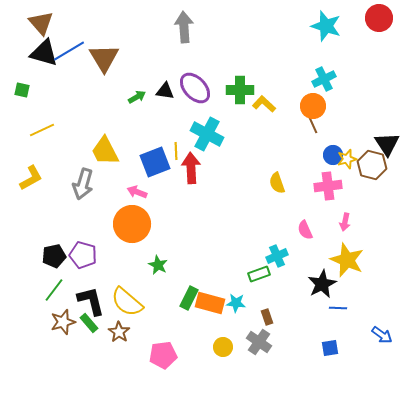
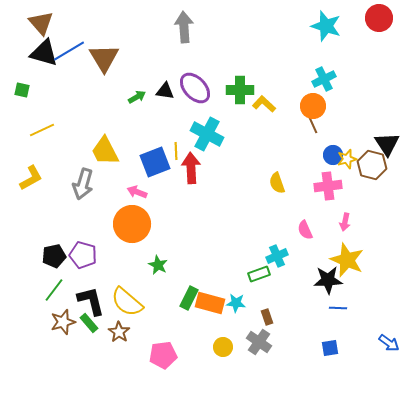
black star at (322, 284): moved 6 px right, 4 px up; rotated 24 degrees clockwise
blue arrow at (382, 335): moved 7 px right, 8 px down
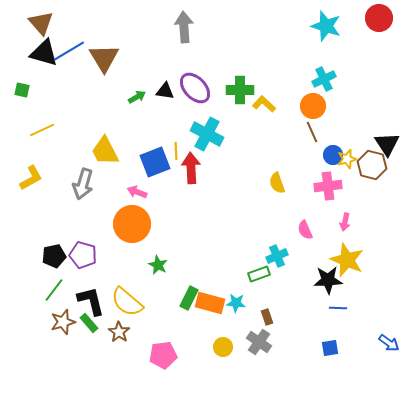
brown line at (312, 123): moved 9 px down
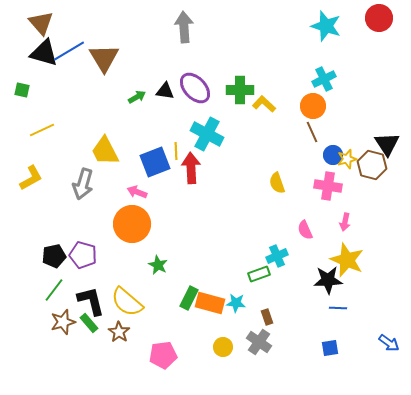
pink cross at (328, 186): rotated 16 degrees clockwise
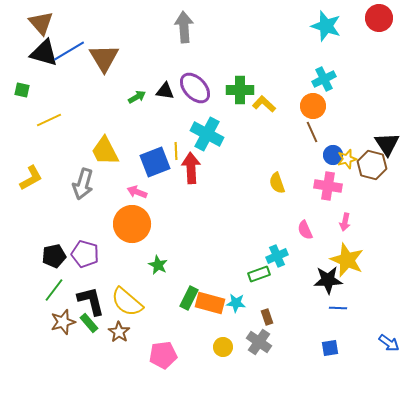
yellow line at (42, 130): moved 7 px right, 10 px up
purple pentagon at (83, 255): moved 2 px right, 1 px up
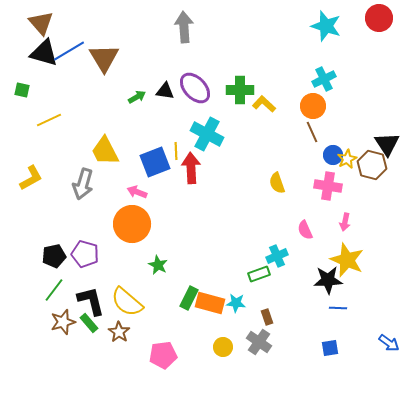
yellow star at (347, 159): rotated 12 degrees counterclockwise
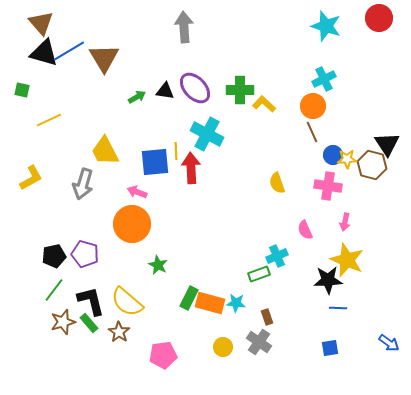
yellow star at (347, 159): rotated 24 degrees clockwise
blue square at (155, 162): rotated 16 degrees clockwise
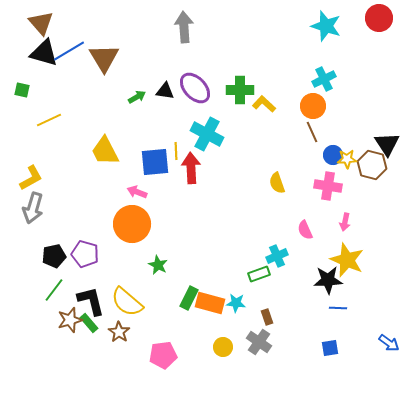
gray arrow at (83, 184): moved 50 px left, 24 px down
brown star at (63, 322): moved 7 px right, 2 px up
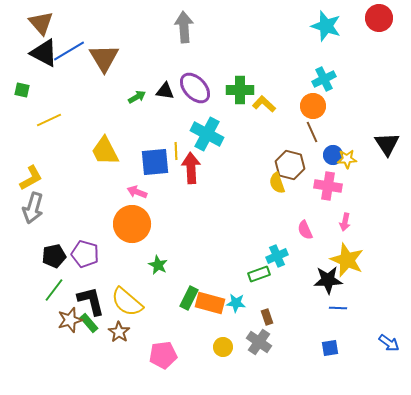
black triangle at (44, 53): rotated 12 degrees clockwise
brown hexagon at (372, 165): moved 82 px left
